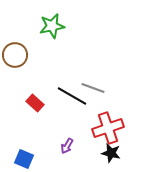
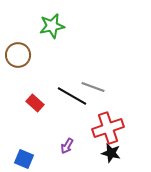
brown circle: moved 3 px right
gray line: moved 1 px up
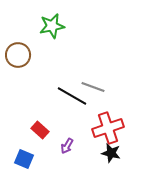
red rectangle: moved 5 px right, 27 px down
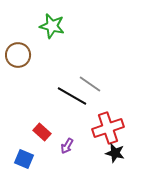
green star: rotated 25 degrees clockwise
gray line: moved 3 px left, 3 px up; rotated 15 degrees clockwise
red rectangle: moved 2 px right, 2 px down
black star: moved 4 px right
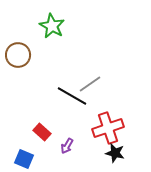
green star: rotated 15 degrees clockwise
gray line: rotated 70 degrees counterclockwise
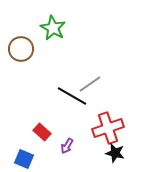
green star: moved 1 px right, 2 px down
brown circle: moved 3 px right, 6 px up
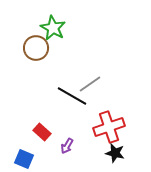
brown circle: moved 15 px right, 1 px up
red cross: moved 1 px right, 1 px up
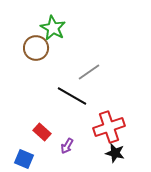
gray line: moved 1 px left, 12 px up
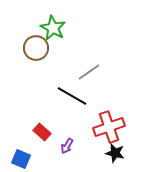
blue square: moved 3 px left
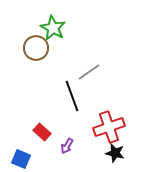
black line: rotated 40 degrees clockwise
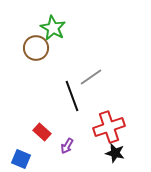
gray line: moved 2 px right, 5 px down
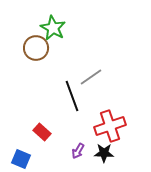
red cross: moved 1 px right, 1 px up
purple arrow: moved 11 px right, 5 px down
black star: moved 11 px left; rotated 12 degrees counterclockwise
